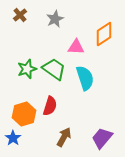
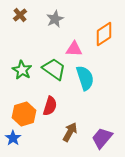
pink triangle: moved 2 px left, 2 px down
green star: moved 5 px left, 1 px down; rotated 24 degrees counterclockwise
brown arrow: moved 6 px right, 5 px up
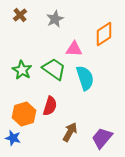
blue star: rotated 21 degrees counterclockwise
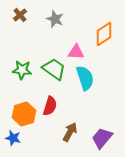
gray star: rotated 24 degrees counterclockwise
pink triangle: moved 2 px right, 3 px down
green star: rotated 24 degrees counterclockwise
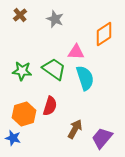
green star: moved 1 px down
brown arrow: moved 5 px right, 3 px up
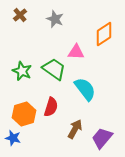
green star: rotated 18 degrees clockwise
cyan semicircle: moved 11 px down; rotated 20 degrees counterclockwise
red semicircle: moved 1 px right, 1 px down
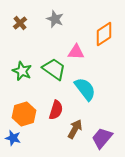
brown cross: moved 8 px down
red semicircle: moved 5 px right, 3 px down
